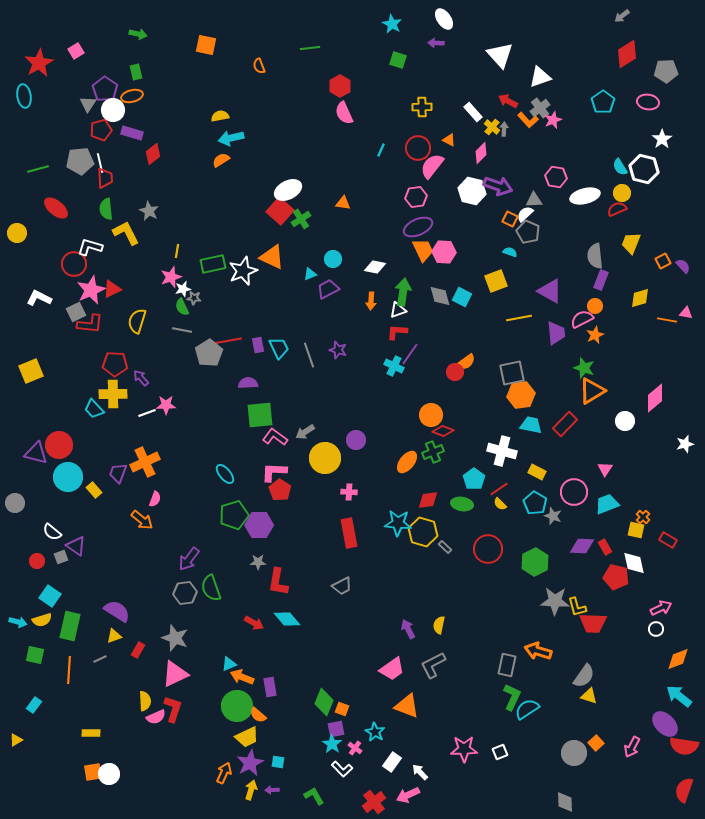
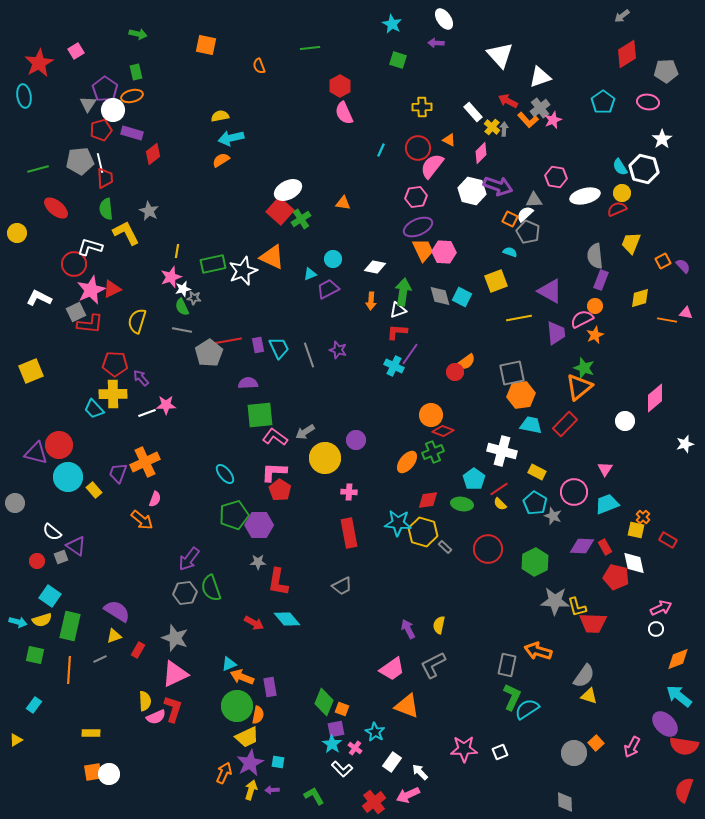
orange triangle at (592, 391): moved 13 px left, 4 px up; rotated 8 degrees counterclockwise
orange semicircle at (258, 715): rotated 120 degrees counterclockwise
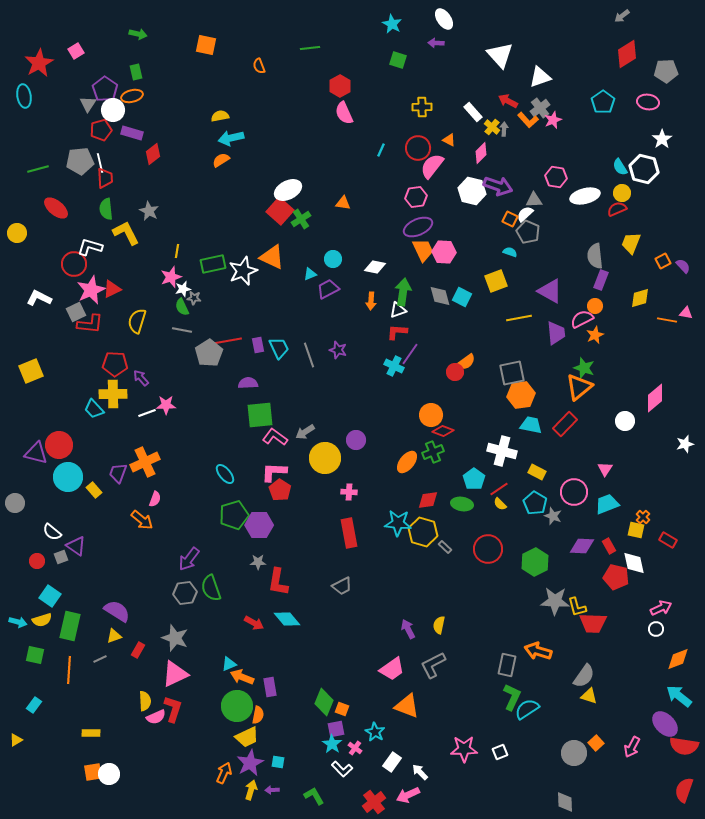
red rectangle at (605, 547): moved 4 px right, 1 px up
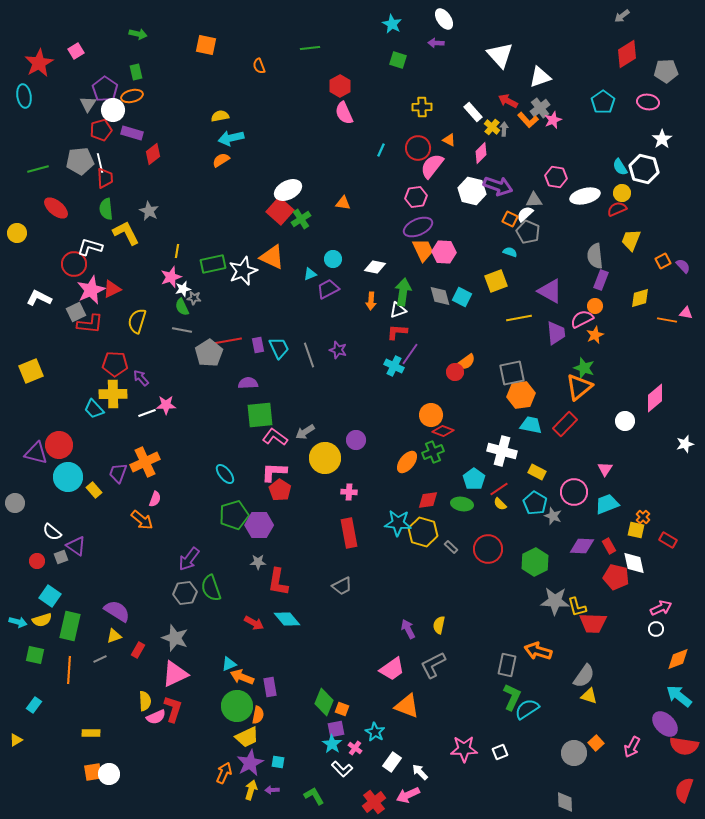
yellow trapezoid at (631, 243): moved 3 px up
gray rectangle at (445, 547): moved 6 px right
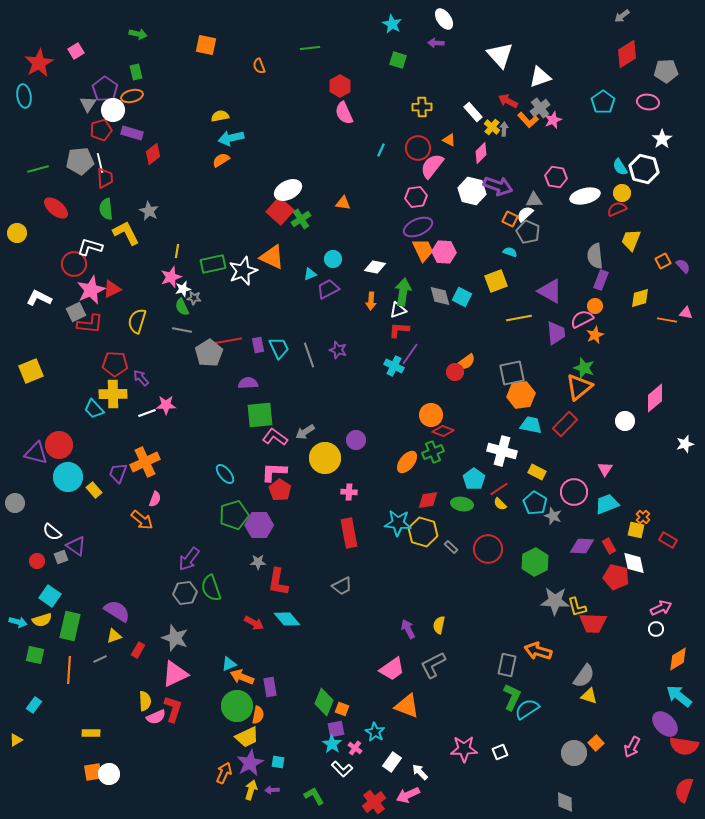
red L-shape at (397, 332): moved 2 px right, 2 px up
orange diamond at (678, 659): rotated 10 degrees counterclockwise
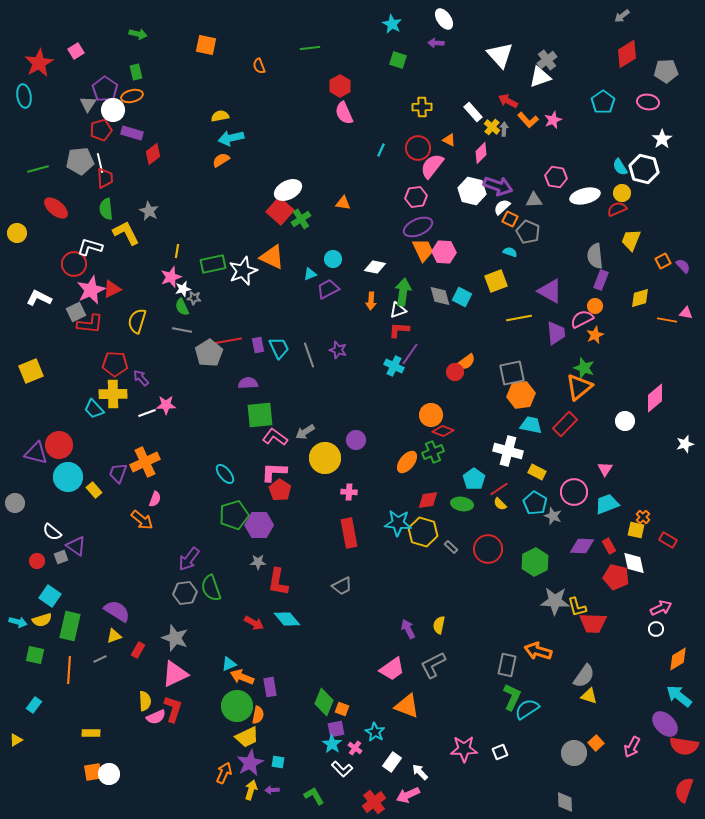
gray cross at (540, 108): moved 7 px right, 48 px up
white semicircle at (525, 214): moved 23 px left, 7 px up
white cross at (502, 451): moved 6 px right
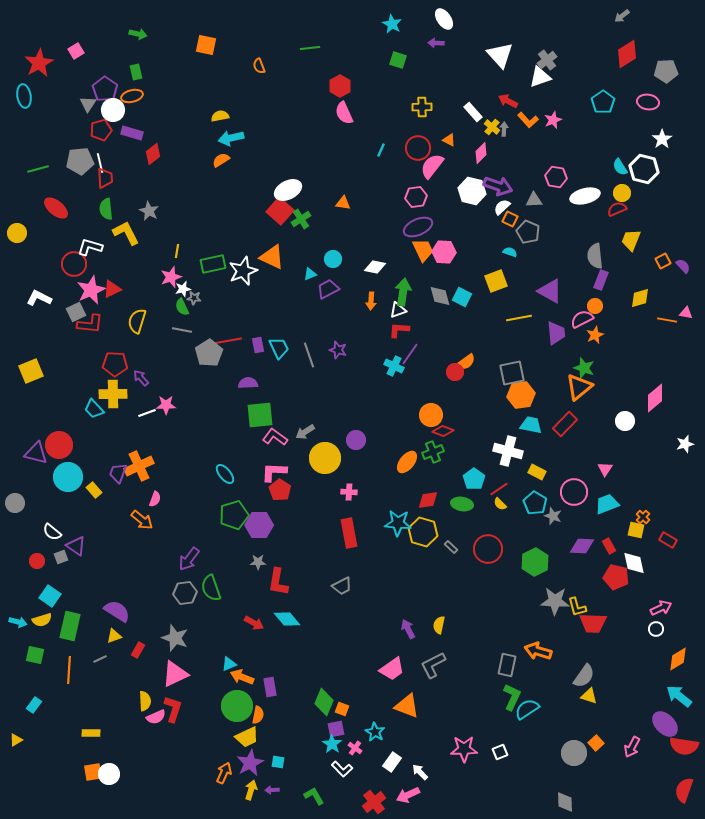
orange cross at (145, 462): moved 6 px left, 4 px down
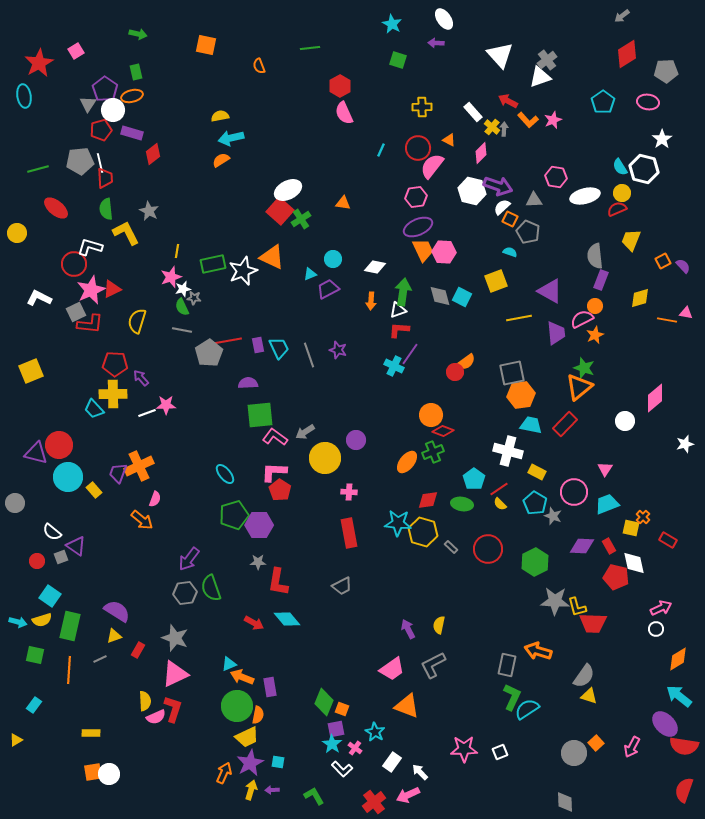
yellow square at (636, 530): moved 5 px left, 2 px up
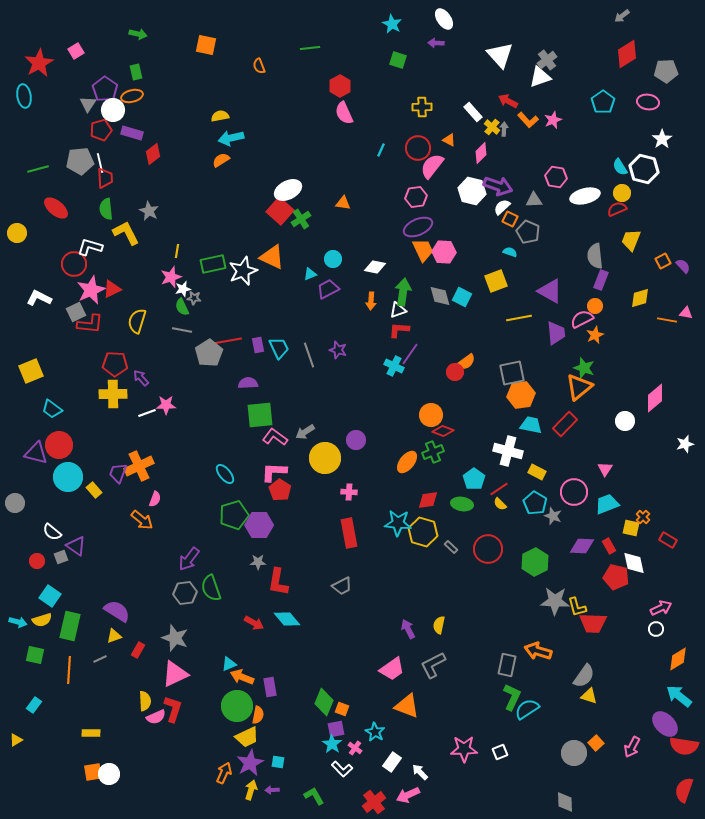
cyan trapezoid at (94, 409): moved 42 px left; rotated 10 degrees counterclockwise
